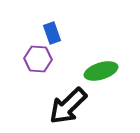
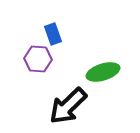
blue rectangle: moved 1 px right, 1 px down
green ellipse: moved 2 px right, 1 px down
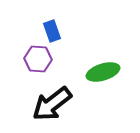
blue rectangle: moved 1 px left, 3 px up
black arrow: moved 16 px left, 2 px up; rotated 6 degrees clockwise
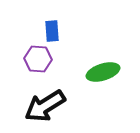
blue rectangle: rotated 15 degrees clockwise
black arrow: moved 7 px left, 2 px down; rotated 6 degrees clockwise
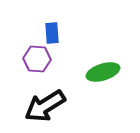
blue rectangle: moved 2 px down
purple hexagon: moved 1 px left
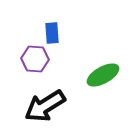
purple hexagon: moved 2 px left
green ellipse: moved 3 px down; rotated 12 degrees counterclockwise
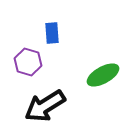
purple hexagon: moved 7 px left, 3 px down; rotated 12 degrees clockwise
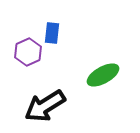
blue rectangle: rotated 10 degrees clockwise
purple hexagon: moved 10 px up; rotated 20 degrees clockwise
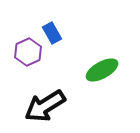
blue rectangle: rotated 35 degrees counterclockwise
green ellipse: moved 1 px left, 5 px up
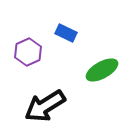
blue rectangle: moved 14 px right; rotated 35 degrees counterclockwise
